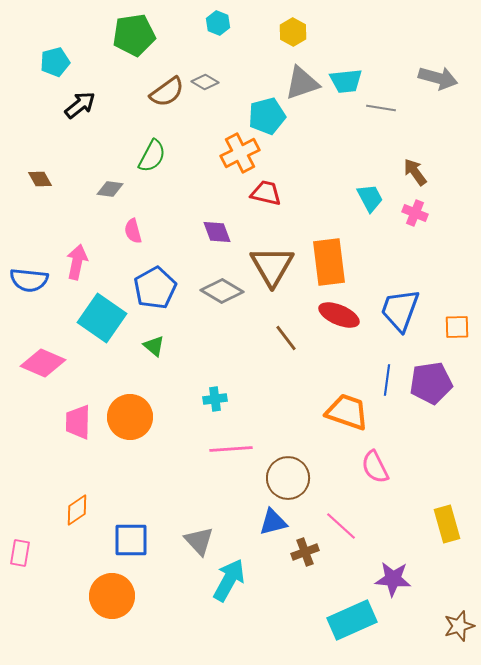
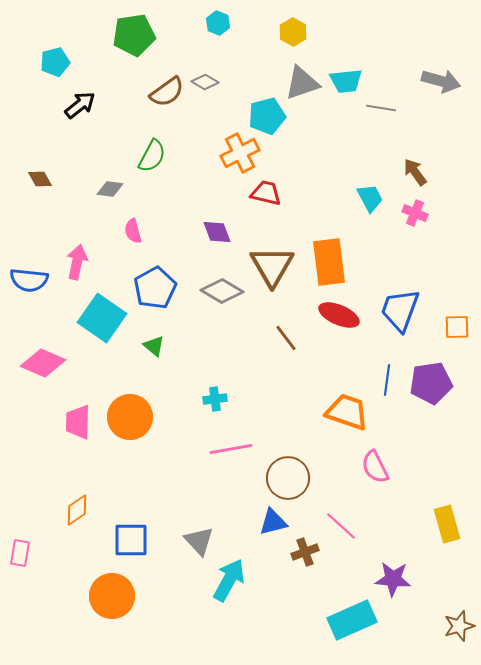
gray arrow at (438, 78): moved 3 px right, 3 px down
pink line at (231, 449): rotated 6 degrees counterclockwise
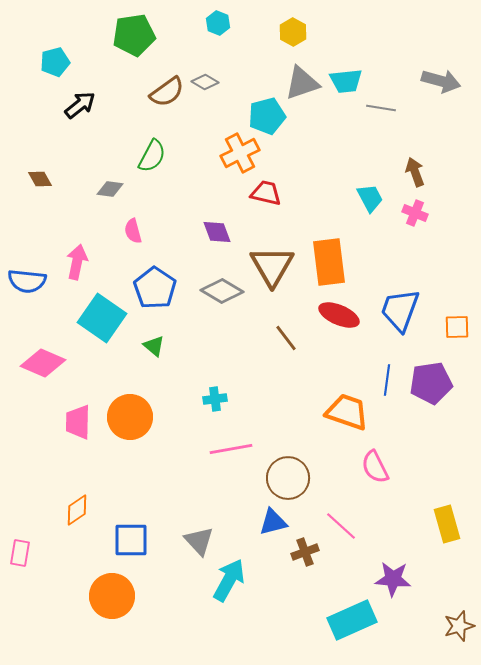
brown arrow at (415, 172): rotated 16 degrees clockwise
blue semicircle at (29, 280): moved 2 px left, 1 px down
blue pentagon at (155, 288): rotated 9 degrees counterclockwise
